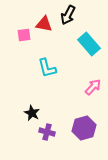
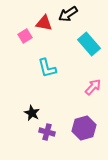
black arrow: moved 1 px up; rotated 30 degrees clockwise
red triangle: moved 1 px up
pink square: moved 1 px right, 1 px down; rotated 24 degrees counterclockwise
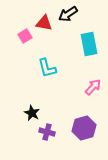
cyan rectangle: rotated 30 degrees clockwise
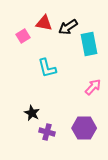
black arrow: moved 13 px down
pink square: moved 2 px left
purple hexagon: rotated 15 degrees clockwise
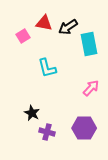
pink arrow: moved 2 px left, 1 px down
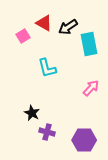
red triangle: rotated 18 degrees clockwise
purple hexagon: moved 12 px down
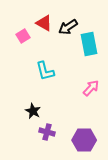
cyan L-shape: moved 2 px left, 3 px down
black star: moved 1 px right, 2 px up
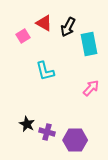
black arrow: rotated 30 degrees counterclockwise
black star: moved 6 px left, 13 px down
purple hexagon: moved 9 px left
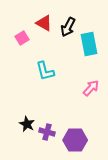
pink square: moved 1 px left, 2 px down
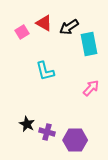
black arrow: moved 1 px right; rotated 30 degrees clockwise
pink square: moved 6 px up
